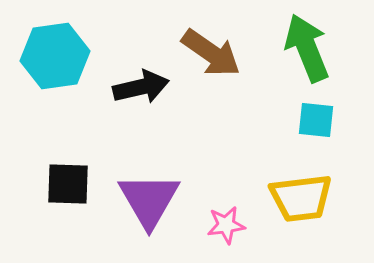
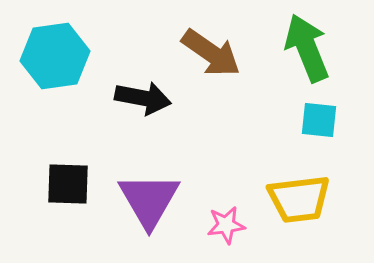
black arrow: moved 2 px right, 11 px down; rotated 24 degrees clockwise
cyan square: moved 3 px right
yellow trapezoid: moved 2 px left, 1 px down
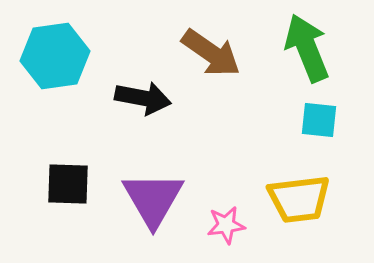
purple triangle: moved 4 px right, 1 px up
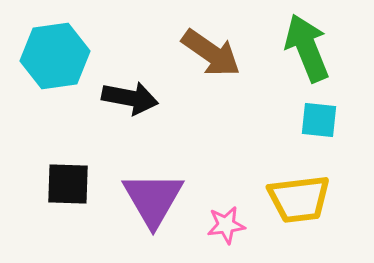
black arrow: moved 13 px left
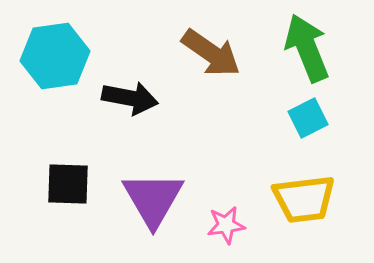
cyan square: moved 11 px left, 2 px up; rotated 33 degrees counterclockwise
yellow trapezoid: moved 5 px right
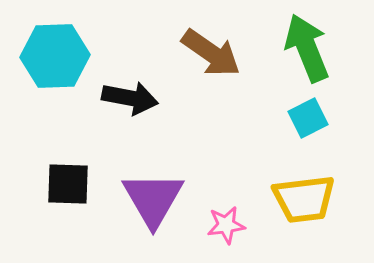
cyan hexagon: rotated 6 degrees clockwise
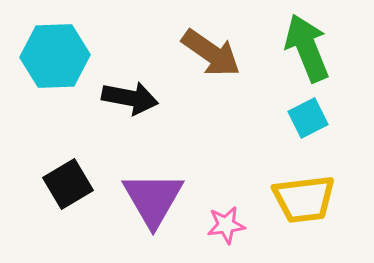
black square: rotated 33 degrees counterclockwise
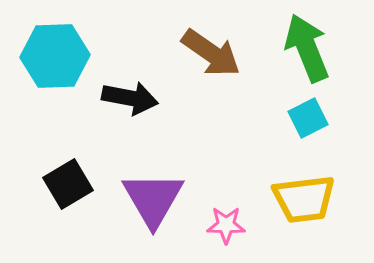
pink star: rotated 9 degrees clockwise
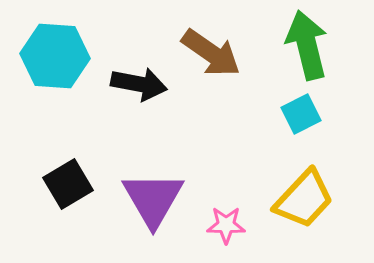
green arrow: moved 3 px up; rotated 8 degrees clockwise
cyan hexagon: rotated 6 degrees clockwise
black arrow: moved 9 px right, 14 px up
cyan square: moved 7 px left, 4 px up
yellow trapezoid: rotated 40 degrees counterclockwise
